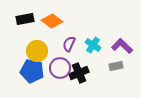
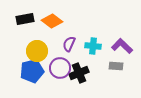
cyan cross: moved 1 px down; rotated 28 degrees counterclockwise
gray rectangle: rotated 16 degrees clockwise
blue pentagon: rotated 25 degrees counterclockwise
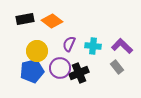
gray rectangle: moved 1 px right, 1 px down; rotated 48 degrees clockwise
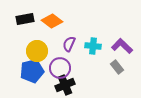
black cross: moved 14 px left, 12 px down
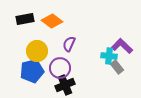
cyan cross: moved 16 px right, 10 px down
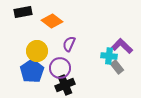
black rectangle: moved 2 px left, 7 px up
blue pentagon: rotated 20 degrees counterclockwise
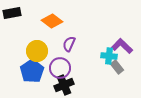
black rectangle: moved 11 px left, 1 px down
black cross: moved 1 px left
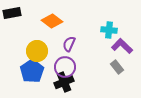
cyan cross: moved 26 px up
purple circle: moved 5 px right, 1 px up
black cross: moved 3 px up
